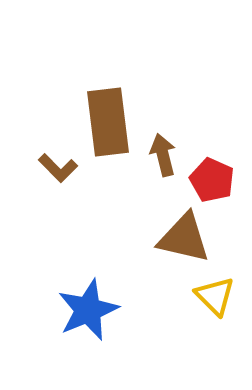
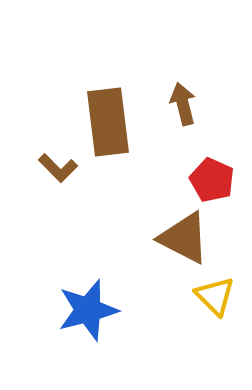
brown arrow: moved 20 px right, 51 px up
brown triangle: rotated 14 degrees clockwise
blue star: rotated 8 degrees clockwise
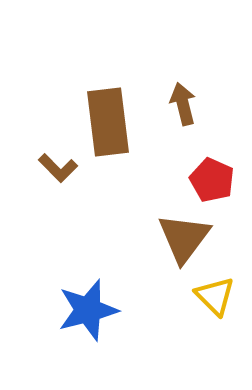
brown triangle: rotated 40 degrees clockwise
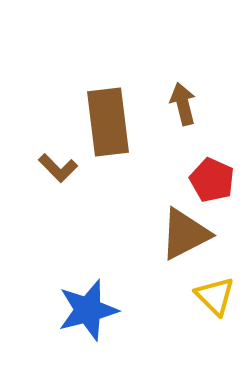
brown triangle: moved 1 px right, 4 px up; rotated 26 degrees clockwise
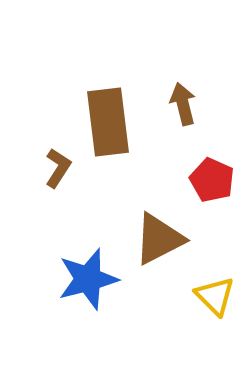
brown L-shape: rotated 102 degrees counterclockwise
brown triangle: moved 26 px left, 5 px down
blue star: moved 31 px up
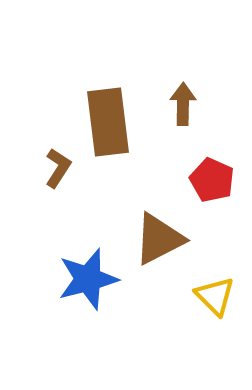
brown arrow: rotated 15 degrees clockwise
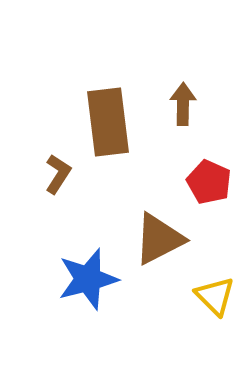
brown L-shape: moved 6 px down
red pentagon: moved 3 px left, 2 px down
